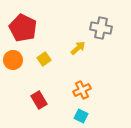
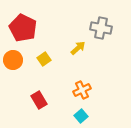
cyan square: rotated 24 degrees clockwise
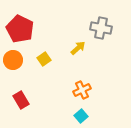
red pentagon: moved 3 px left, 1 px down
red rectangle: moved 18 px left
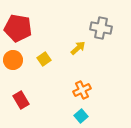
red pentagon: moved 2 px left, 1 px up; rotated 16 degrees counterclockwise
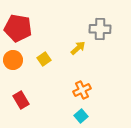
gray cross: moved 1 px left, 1 px down; rotated 10 degrees counterclockwise
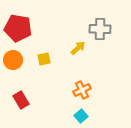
yellow square: rotated 24 degrees clockwise
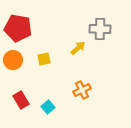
cyan square: moved 33 px left, 9 px up
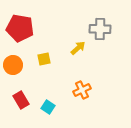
red pentagon: moved 2 px right
orange circle: moved 5 px down
cyan square: rotated 16 degrees counterclockwise
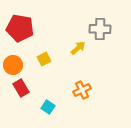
yellow square: rotated 16 degrees counterclockwise
red rectangle: moved 12 px up
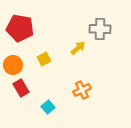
cyan square: rotated 16 degrees clockwise
